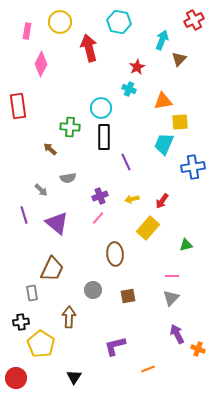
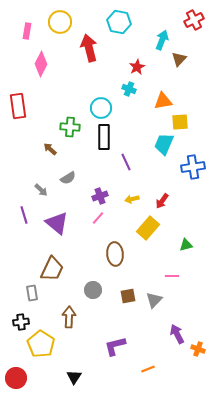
gray semicircle at (68, 178): rotated 21 degrees counterclockwise
gray triangle at (171, 298): moved 17 px left, 2 px down
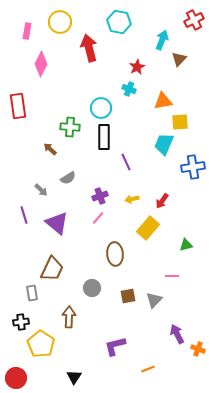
gray circle at (93, 290): moved 1 px left, 2 px up
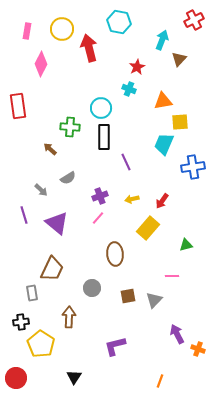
yellow circle at (60, 22): moved 2 px right, 7 px down
orange line at (148, 369): moved 12 px right, 12 px down; rotated 48 degrees counterclockwise
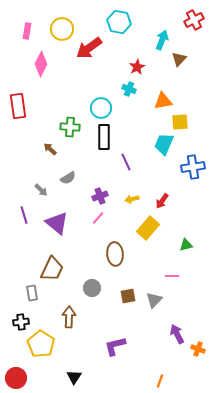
red arrow at (89, 48): rotated 112 degrees counterclockwise
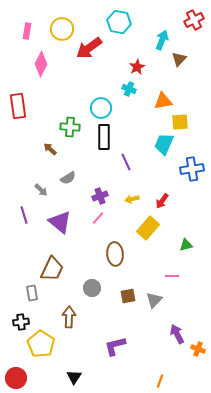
blue cross at (193, 167): moved 1 px left, 2 px down
purple triangle at (57, 223): moved 3 px right, 1 px up
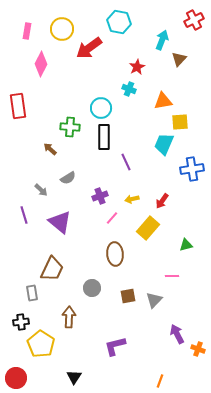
pink line at (98, 218): moved 14 px right
